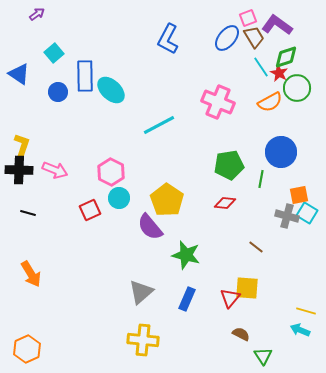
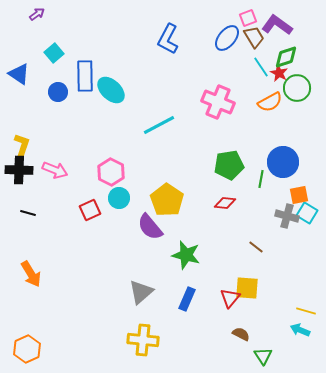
blue circle at (281, 152): moved 2 px right, 10 px down
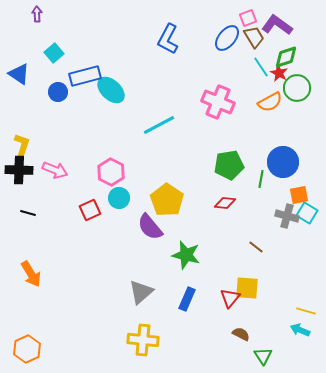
purple arrow at (37, 14): rotated 56 degrees counterclockwise
blue rectangle at (85, 76): rotated 76 degrees clockwise
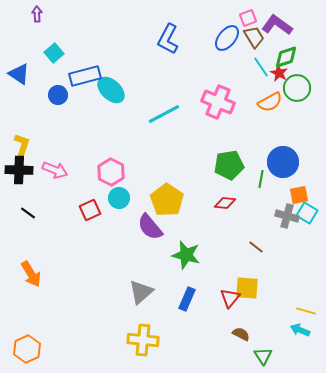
blue circle at (58, 92): moved 3 px down
cyan line at (159, 125): moved 5 px right, 11 px up
black line at (28, 213): rotated 21 degrees clockwise
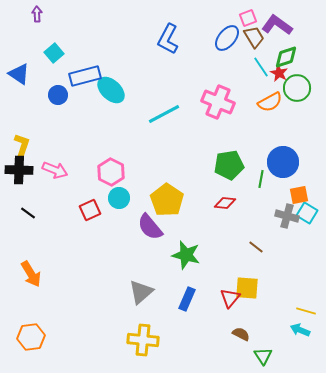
orange hexagon at (27, 349): moved 4 px right, 12 px up; rotated 16 degrees clockwise
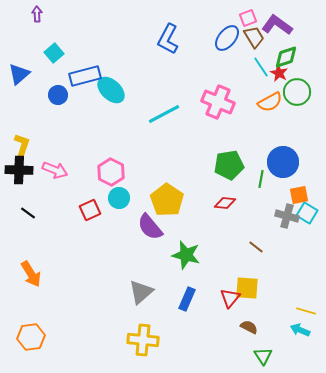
blue triangle at (19, 74): rotated 45 degrees clockwise
green circle at (297, 88): moved 4 px down
brown semicircle at (241, 334): moved 8 px right, 7 px up
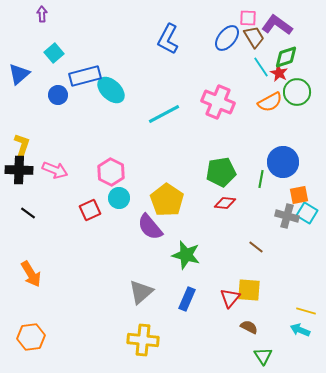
purple arrow at (37, 14): moved 5 px right
pink square at (248, 18): rotated 24 degrees clockwise
green pentagon at (229, 165): moved 8 px left, 7 px down
yellow square at (247, 288): moved 2 px right, 2 px down
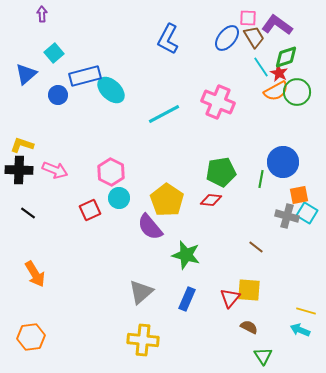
blue triangle at (19, 74): moved 7 px right
orange semicircle at (270, 102): moved 6 px right, 11 px up
yellow L-shape at (22, 145): rotated 90 degrees counterclockwise
red diamond at (225, 203): moved 14 px left, 3 px up
orange arrow at (31, 274): moved 4 px right
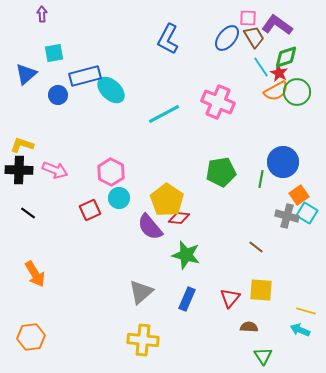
cyan square at (54, 53): rotated 30 degrees clockwise
orange square at (299, 195): rotated 24 degrees counterclockwise
red diamond at (211, 200): moved 32 px left, 18 px down
yellow square at (249, 290): moved 12 px right
brown semicircle at (249, 327): rotated 24 degrees counterclockwise
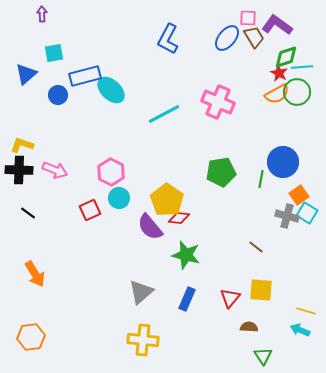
cyan line at (261, 67): moved 41 px right; rotated 60 degrees counterclockwise
orange semicircle at (276, 91): moved 1 px right, 3 px down
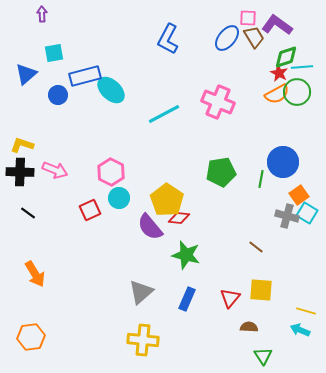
black cross at (19, 170): moved 1 px right, 2 px down
